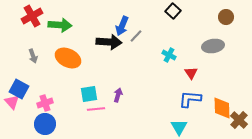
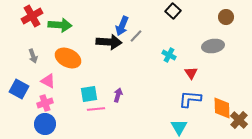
pink triangle: moved 36 px right, 21 px up; rotated 21 degrees counterclockwise
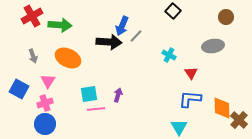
pink triangle: rotated 35 degrees clockwise
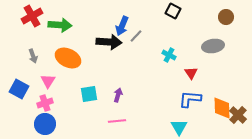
black square: rotated 14 degrees counterclockwise
pink line: moved 21 px right, 12 px down
brown cross: moved 1 px left, 5 px up
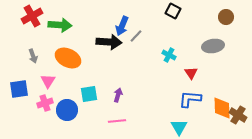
blue square: rotated 36 degrees counterclockwise
brown cross: rotated 12 degrees counterclockwise
blue circle: moved 22 px right, 14 px up
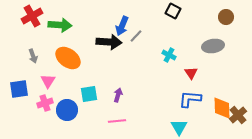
orange ellipse: rotated 10 degrees clockwise
brown cross: rotated 18 degrees clockwise
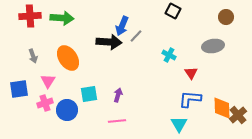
red cross: moved 2 px left; rotated 25 degrees clockwise
green arrow: moved 2 px right, 7 px up
orange ellipse: rotated 20 degrees clockwise
cyan triangle: moved 3 px up
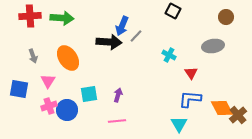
blue square: rotated 18 degrees clockwise
pink cross: moved 4 px right, 3 px down
orange diamond: rotated 25 degrees counterclockwise
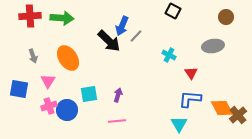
black arrow: moved 1 px up; rotated 40 degrees clockwise
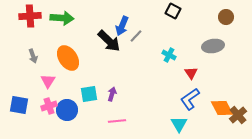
blue square: moved 16 px down
purple arrow: moved 6 px left, 1 px up
blue L-shape: rotated 40 degrees counterclockwise
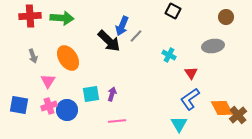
cyan square: moved 2 px right
